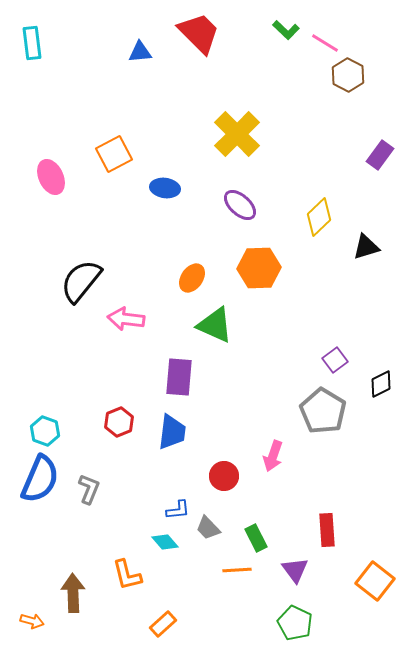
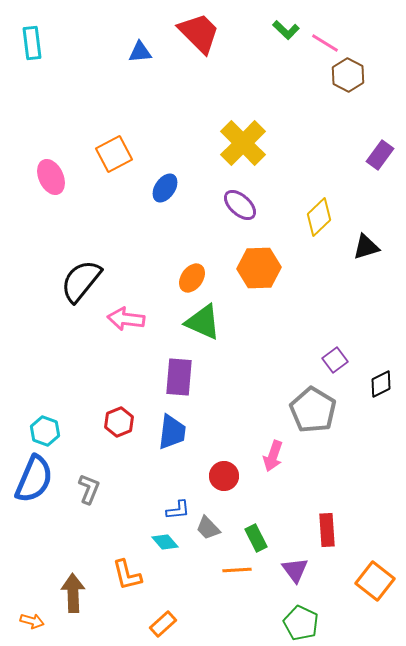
yellow cross at (237, 134): moved 6 px right, 9 px down
blue ellipse at (165, 188): rotated 64 degrees counterclockwise
green triangle at (215, 325): moved 12 px left, 3 px up
gray pentagon at (323, 411): moved 10 px left, 1 px up
blue semicircle at (40, 479): moved 6 px left
green pentagon at (295, 623): moved 6 px right
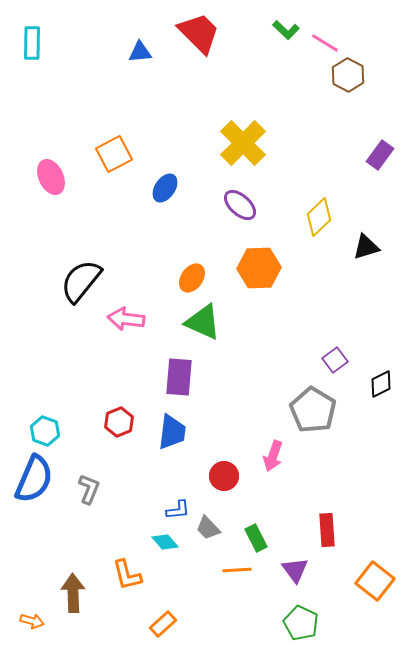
cyan rectangle at (32, 43): rotated 8 degrees clockwise
